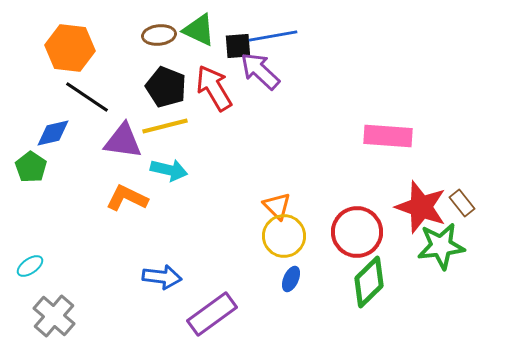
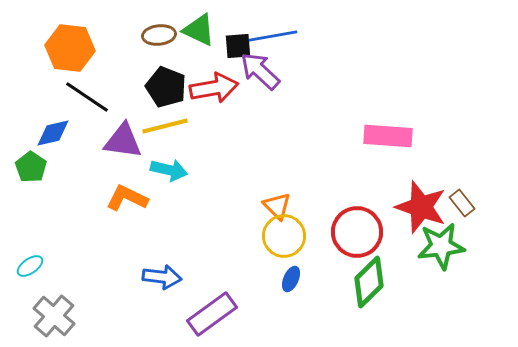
red arrow: rotated 111 degrees clockwise
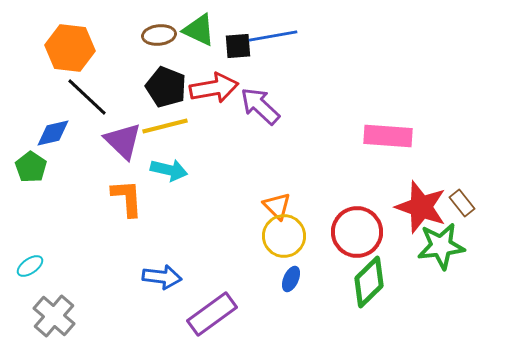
purple arrow: moved 35 px down
black line: rotated 9 degrees clockwise
purple triangle: rotated 36 degrees clockwise
orange L-shape: rotated 60 degrees clockwise
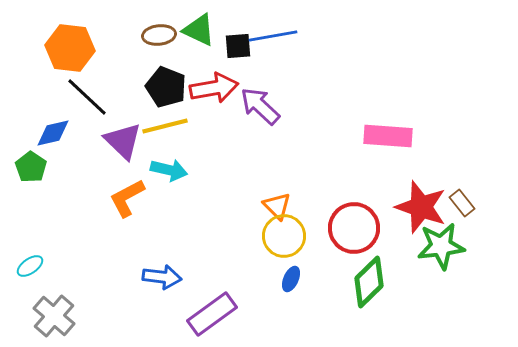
orange L-shape: rotated 114 degrees counterclockwise
red circle: moved 3 px left, 4 px up
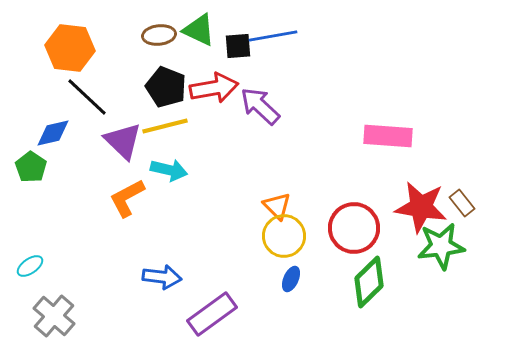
red star: rotated 10 degrees counterclockwise
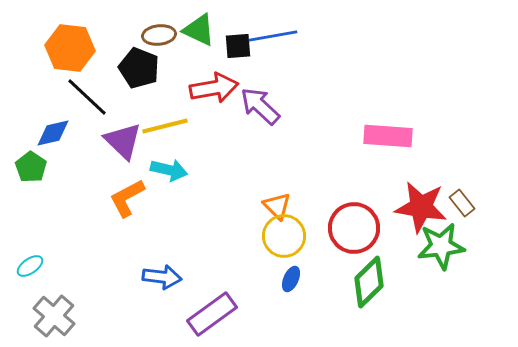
black pentagon: moved 27 px left, 19 px up
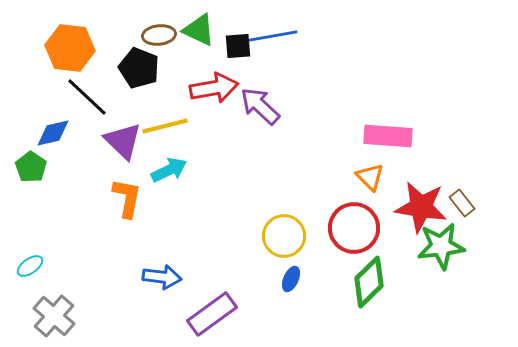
cyan arrow: rotated 39 degrees counterclockwise
orange L-shape: rotated 129 degrees clockwise
orange triangle: moved 93 px right, 29 px up
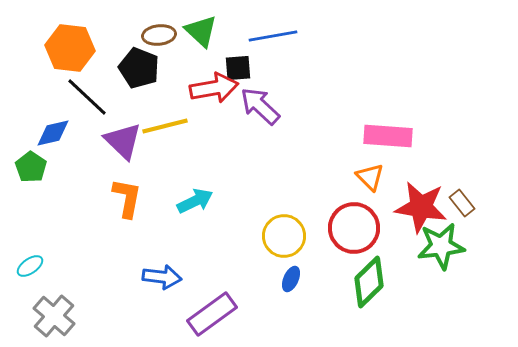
green triangle: moved 2 px right, 1 px down; rotated 18 degrees clockwise
black square: moved 22 px down
cyan arrow: moved 26 px right, 31 px down
